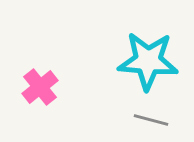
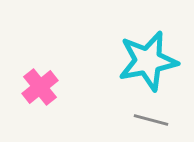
cyan star: rotated 16 degrees counterclockwise
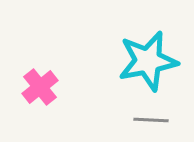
gray line: rotated 12 degrees counterclockwise
